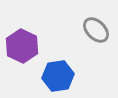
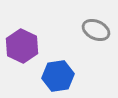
gray ellipse: rotated 20 degrees counterclockwise
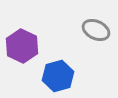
blue hexagon: rotated 8 degrees counterclockwise
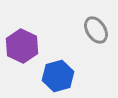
gray ellipse: rotated 32 degrees clockwise
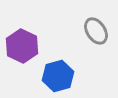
gray ellipse: moved 1 px down
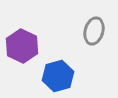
gray ellipse: moved 2 px left; rotated 48 degrees clockwise
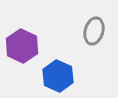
blue hexagon: rotated 20 degrees counterclockwise
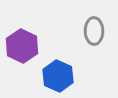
gray ellipse: rotated 16 degrees counterclockwise
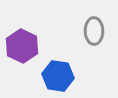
blue hexagon: rotated 16 degrees counterclockwise
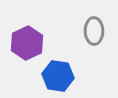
purple hexagon: moved 5 px right, 3 px up; rotated 8 degrees clockwise
